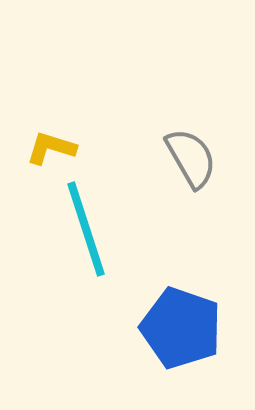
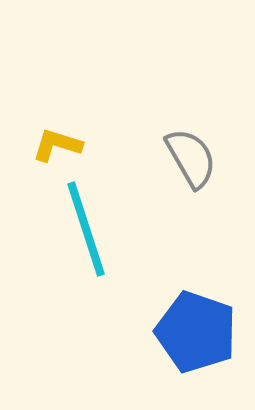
yellow L-shape: moved 6 px right, 3 px up
blue pentagon: moved 15 px right, 4 px down
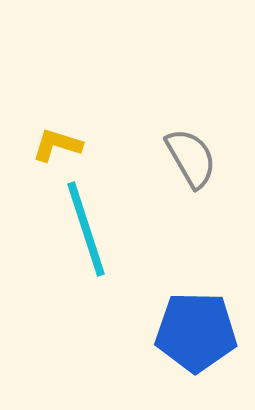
blue pentagon: rotated 18 degrees counterclockwise
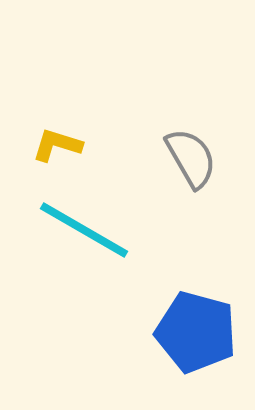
cyan line: moved 2 px left, 1 px down; rotated 42 degrees counterclockwise
blue pentagon: rotated 14 degrees clockwise
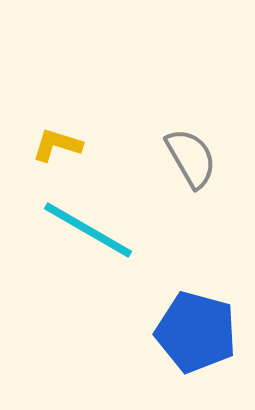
cyan line: moved 4 px right
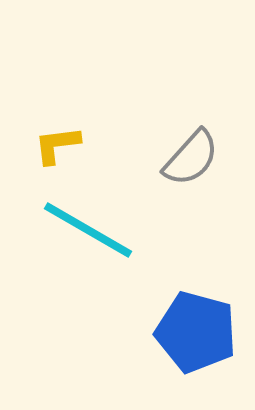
yellow L-shape: rotated 24 degrees counterclockwise
gray semicircle: rotated 72 degrees clockwise
